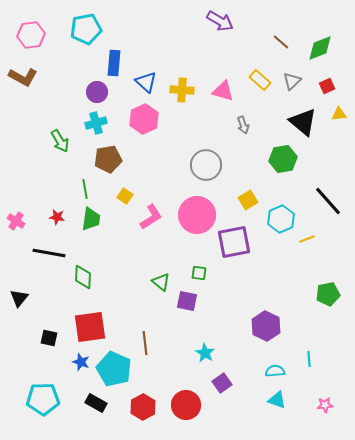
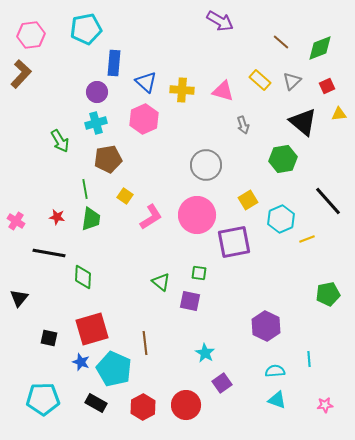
brown L-shape at (23, 77): moved 2 px left, 3 px up; rotated 76 degrees counterclockwise
purple square at (187, 301): moved 3 px right
red square at (90, 327): moved 2 px right, 2 px down; rotated 8 degrees counterclockwise
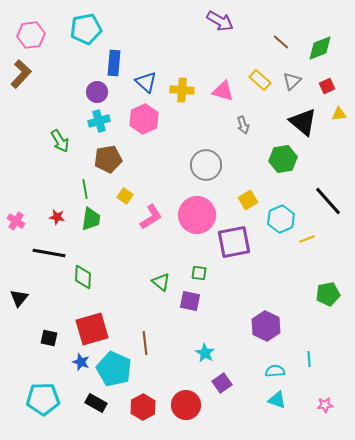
cyan cross at (96, 123): moved 3 px right, 2 px up
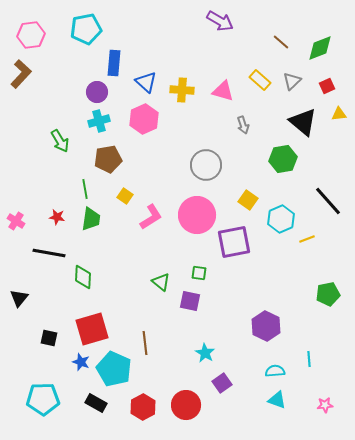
yellow square at (248, 200): rotated 24 degrees counterclockwise
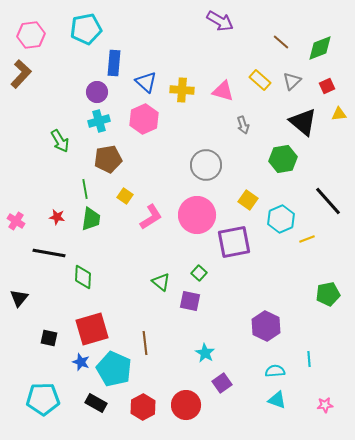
green square at (199, 273): rotated 35 degrees clockwise
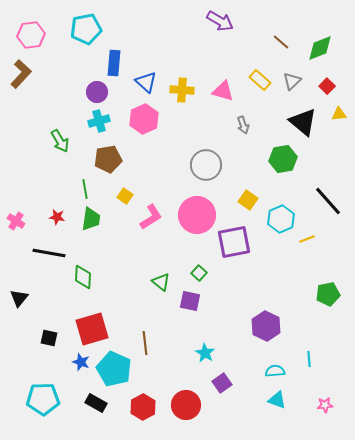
red square at (327, 86): rotated 21 degrees counterclockwise
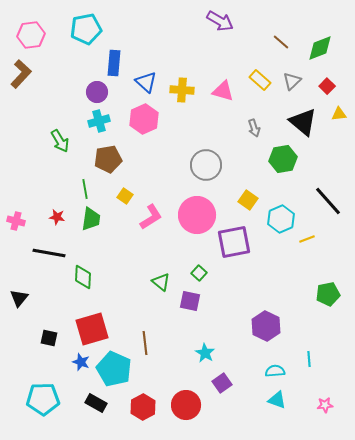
gray arrow at (243, 125): moved 11 px right, 3 px down
pink cross at (16, 221): rotated 18 degrees counterclockwise
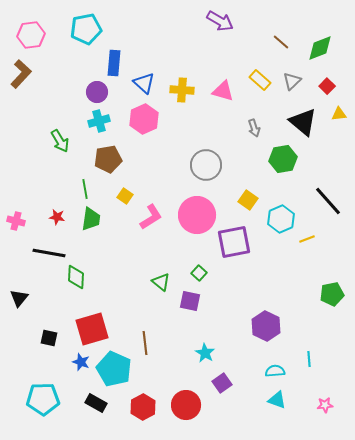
blue triangle at (146, 82): moved 2 px left, 1 px down
green diamond at (83, 277): moved 7 px left
green pentagon at (328, 294): moved 4 px right
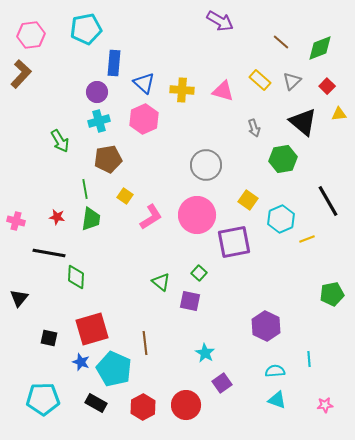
black line at (328, 201): rotated 12 degrees clockwise
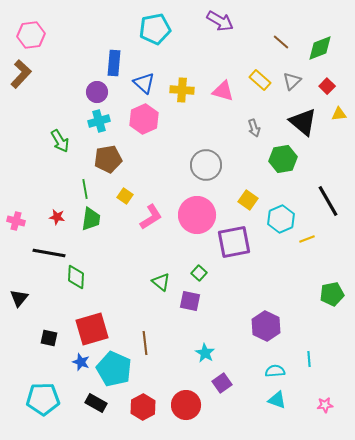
cyan pentagon at (86, 29): moved 69 px right
